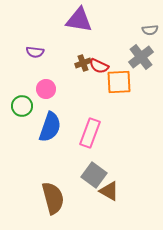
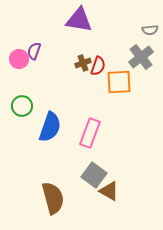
purple semicircle: moved 1 px left, 1 px up; rotated 102 degrees clockwise
red semicircle: moved 1 px left; rotated 96 degrees counterclockwise
pink circle: moved 27 px left, 30 px up
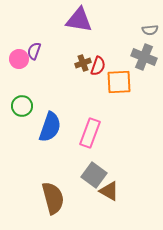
gray cross: moved 3 px right; rotated 30 degrees counterclockwise
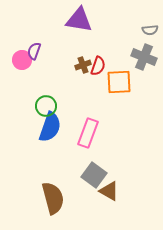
pink circle: moved 3 px right, 1 px down
brown cross: moved 2 px down
green circle: moved 24 px right
pink rectangle: moved 2 px left
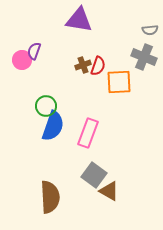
blue semicircle: moved 3 px right, 1 px up
brown semicircle: moved 3 px left, 1 px up; rotated 12 degrees clockwise
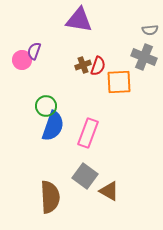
gray square: moved 9 px left, 1 px down
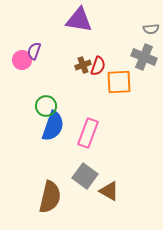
gray semicircle: moved 1 px right, 1 px up
brown semicircle: rotated 16 degrees clockwise
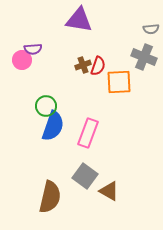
purple semicircle: moved 1 px left, 2 px up; rotated 114 degrees counterclockwise
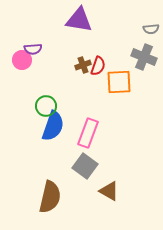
gray square: moved 10 px up
